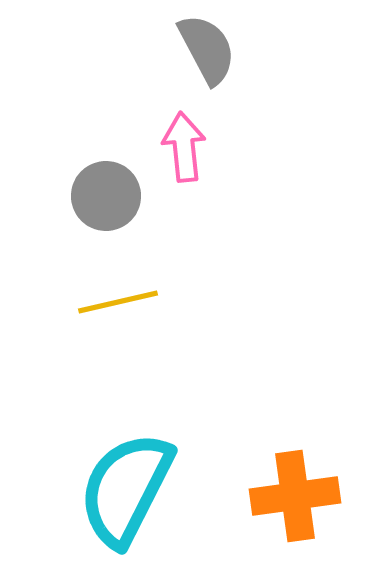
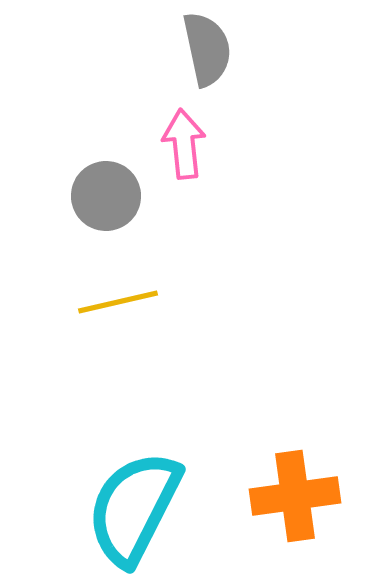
gray semicircle: rotated 16 degrees clockwise
pink arrow: moved 3 px up
cyan semicircle: moved 8 px right, 19 px down
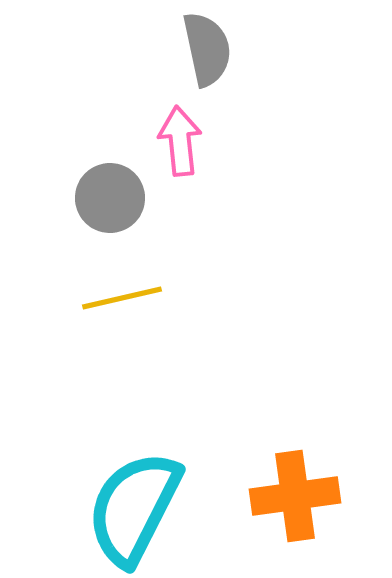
pink arrow: moved 4 px left, 3 px up
gray circle: moved 4 px right, 2 px down
yellow line: moved 4 px right, 4 px up
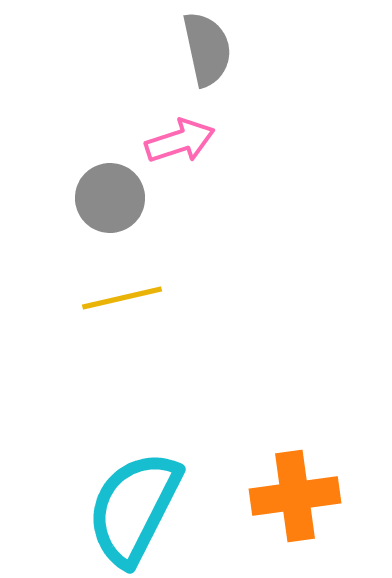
pink arrow: rotated 78 degrees clockwise
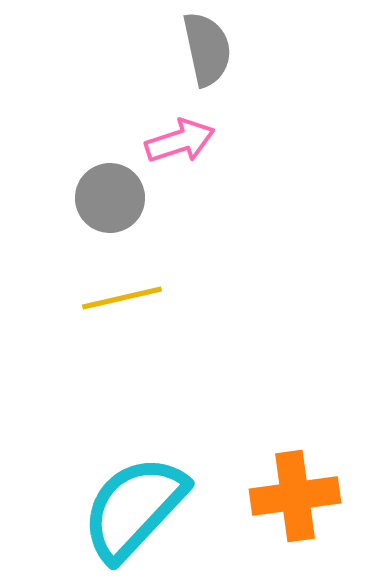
cyan semicircle: rotated 16 degrees clockwise
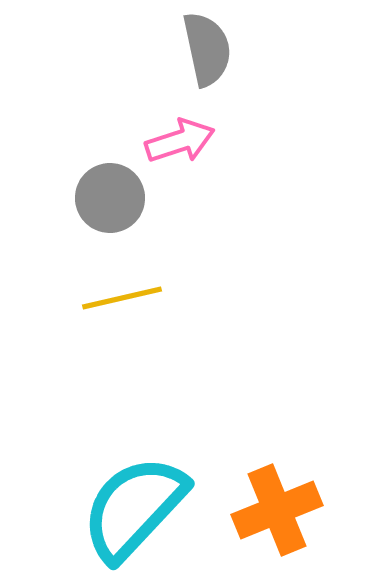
orange cross: moved 18 px left, 14 px down; rotated 14 degrees counterclockwise
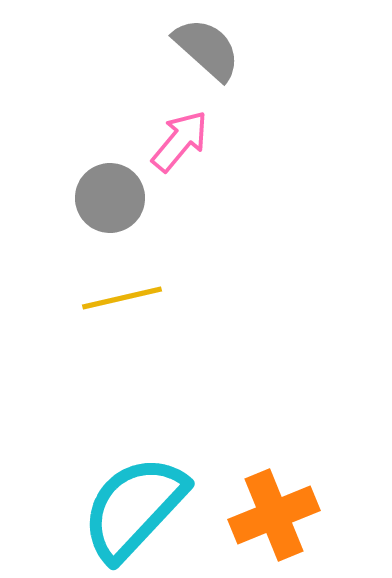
gray semicircle: rotated 36 degrees counterclockwise
pink arrow: rotated 32 degrees counterclockwise
orange cross: moved 3 px left, 5 px down
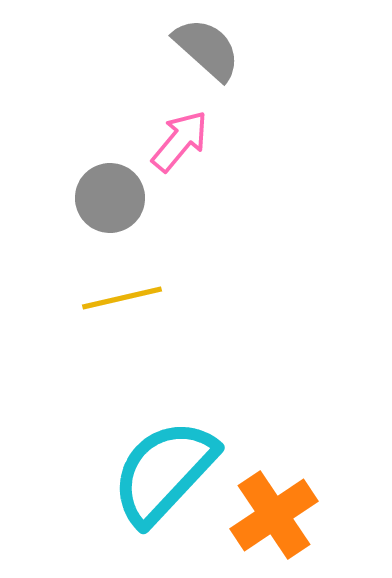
cyan semicircle: moved 30 px right, 36 px up
orange cross: rotated 12 degrees counterclockwise
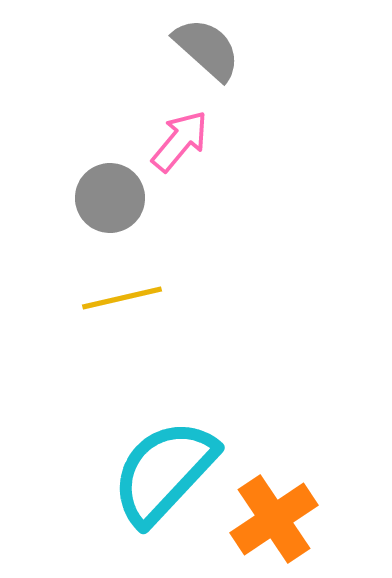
orange cross: moved 4 px down
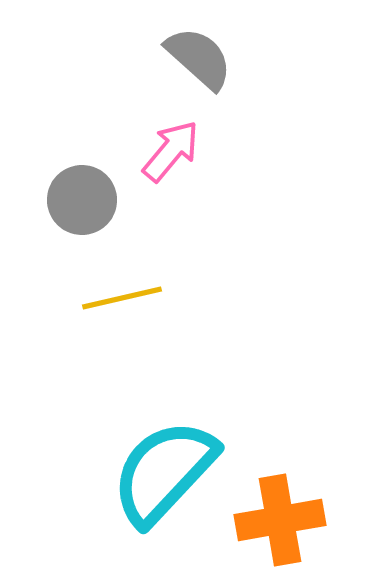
gray semicircle: moved 8 px left, 9 px down
pink arrow: moved 9 px left, 10 px down
gray circle: moved 28 px left, 2 px down
orange cross: moved 6 px right, 1 px down; rotated 24 degrees clockwise
